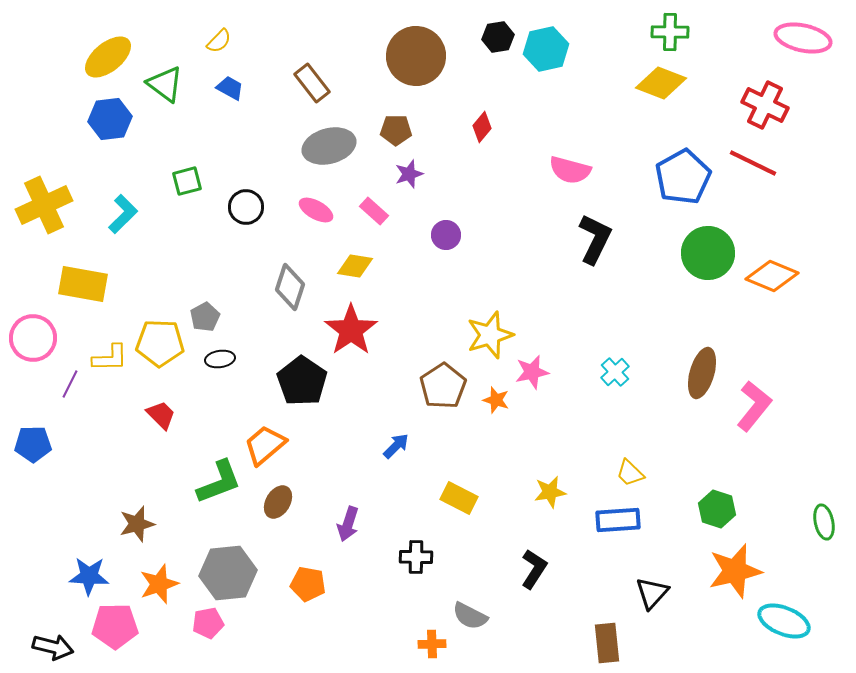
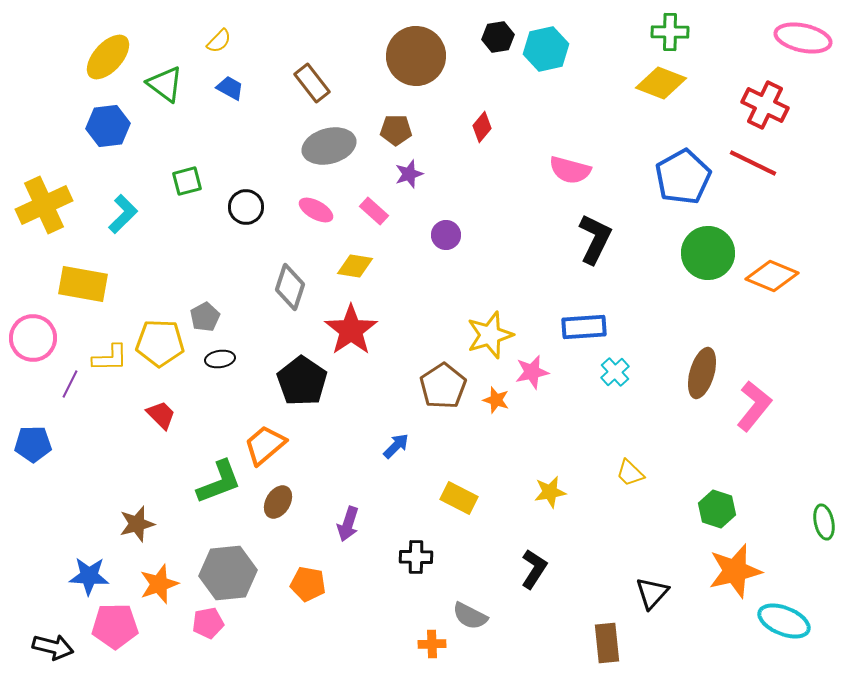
yellow ellipse at (108, 57): rotated 9 degrees counterclockwise
blue hexagon at (110, 119): moved 2 px left, 7 px down
blue rectangle at (618, 520): moved 34 px left, 193 px up
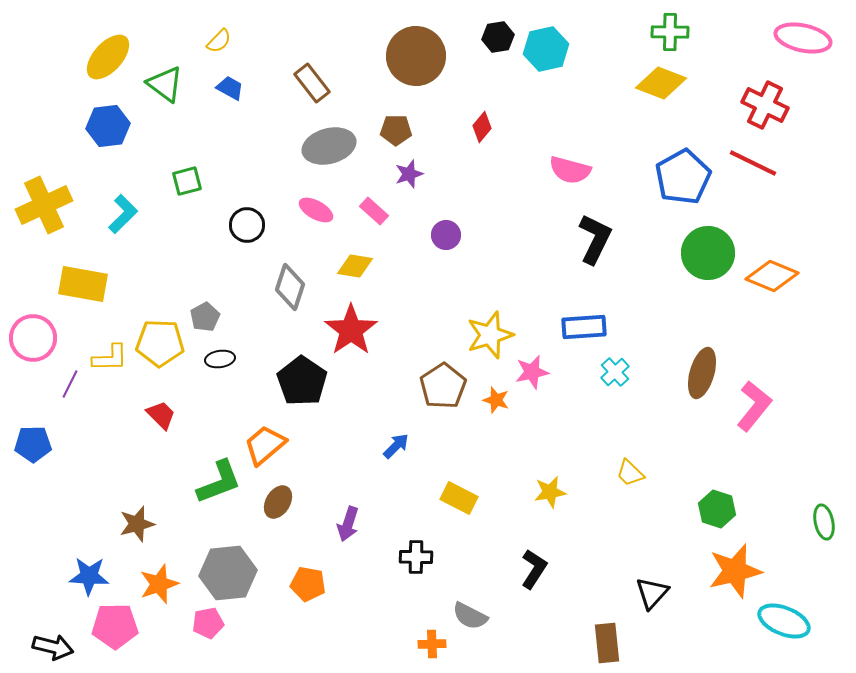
black circle at (246, 207): moved 1 px right, 18 px down
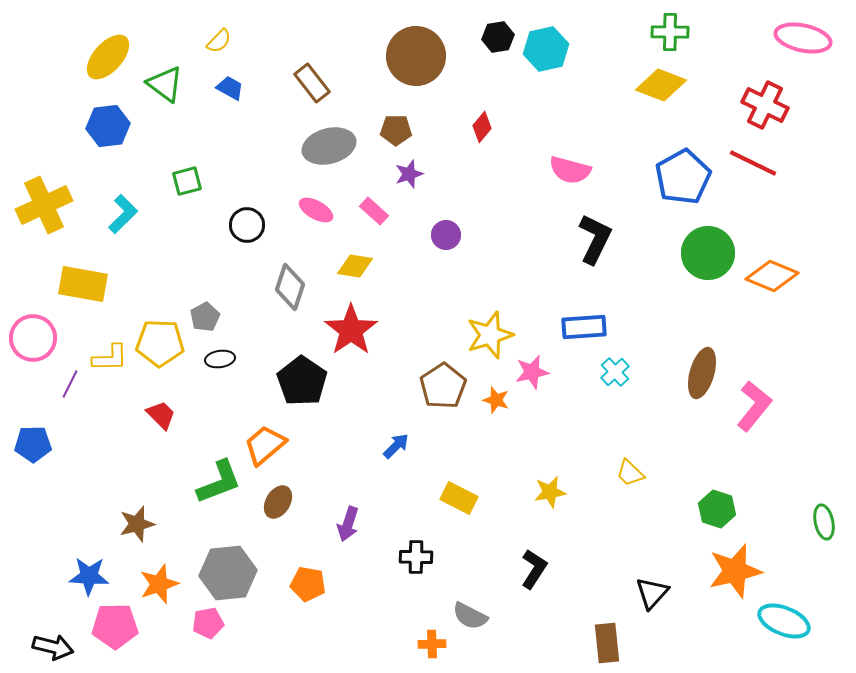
yellow diamond at (661, 83): moved 2 px down
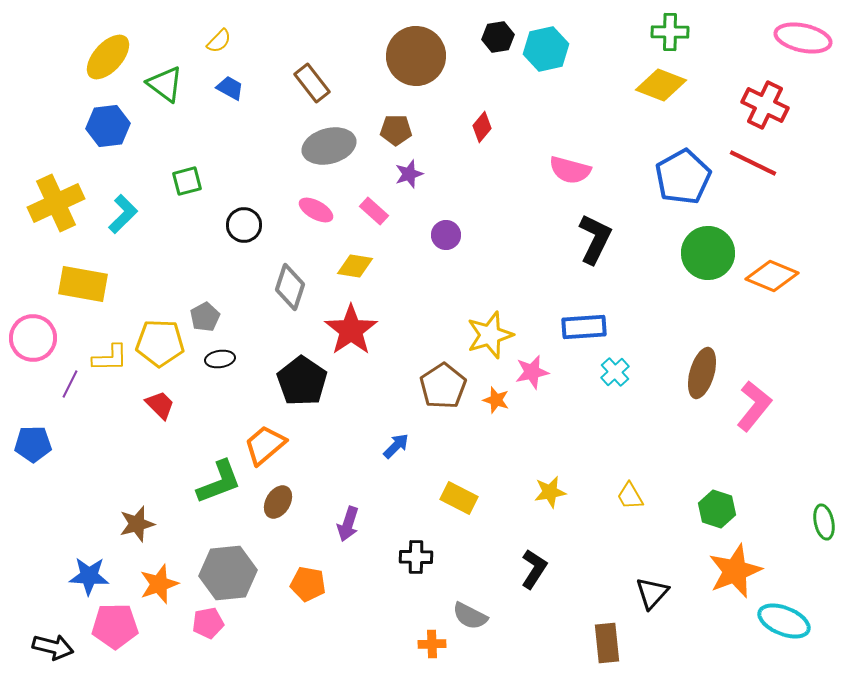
yellow cross at (44, 205): moved 12 px right, 2 px up
black circle at (247, 225): moved 3 px left
red trapezoid at (161, 415): moved 1 px left, 10 px up
yellow trapezoid at (630, 473): moved 23 px down; rotated 16 degrees clockwise
orange star at (735, 571): rotated 8 degrees counterclockwise
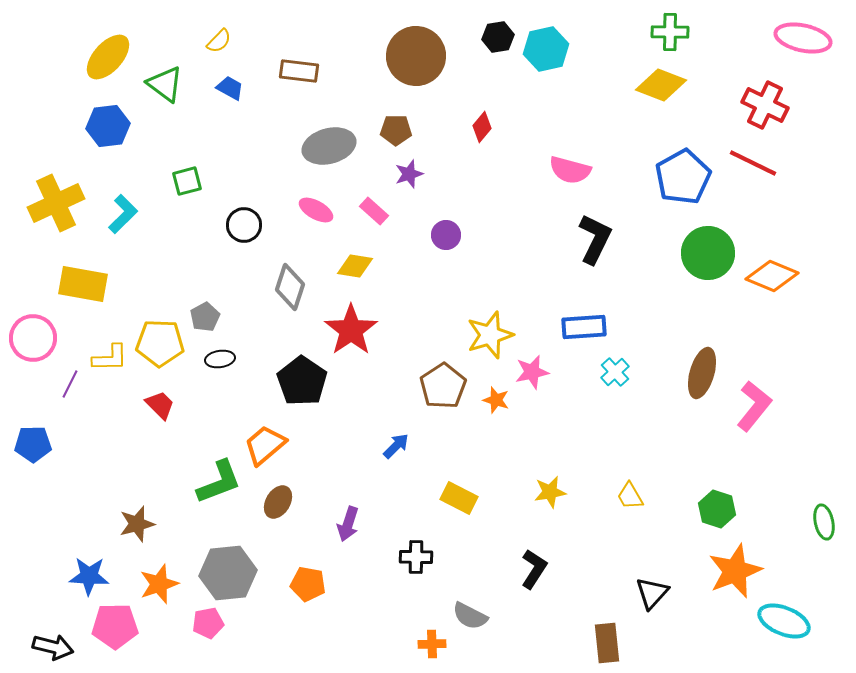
brown rectangle at (312, 83): moved 13 px left, 12 px up; rotated 45 degrees counterclockwise
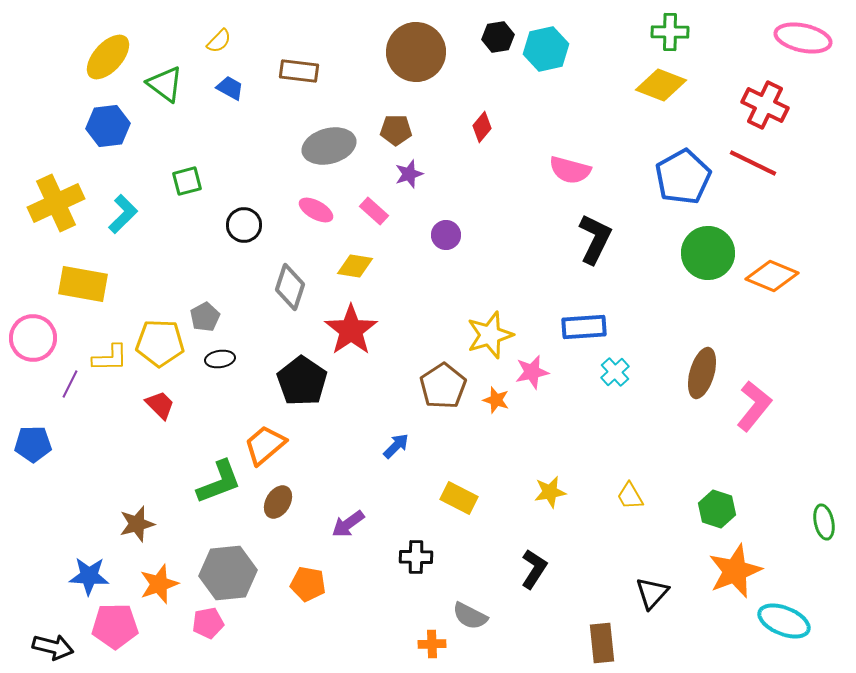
brown circle at (416, 56): moved 4 px up
purple arrow at (348, 524): rotated 36 degrees clockwise
brown rectangle at (607, 643): moved 5 px left
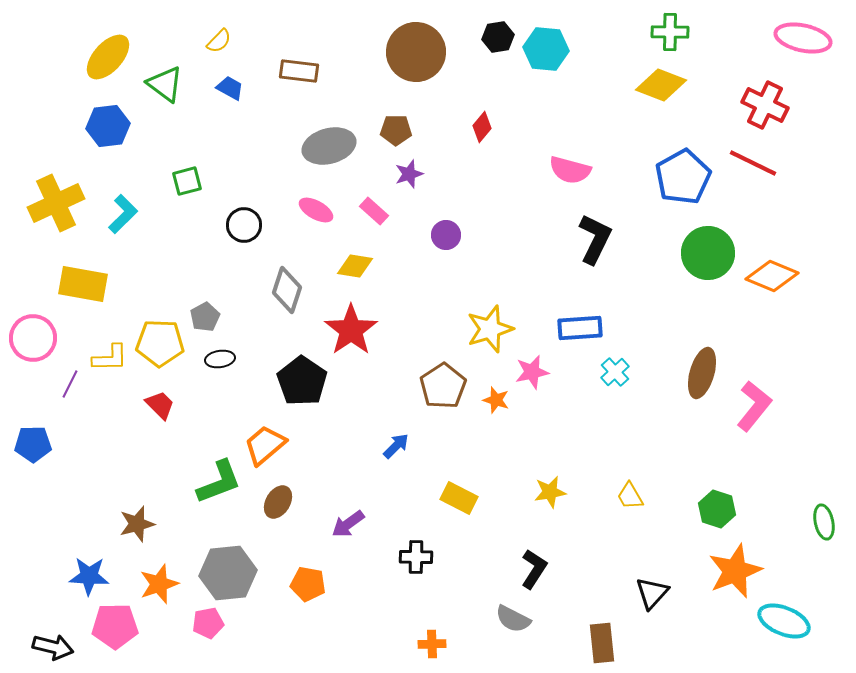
cyan hexagon at (546, 49): rotated 18 degrees clockwise
gray diamond at (290, 287): moved 3 px left, 3 px down
blue rectangle at (584, 327): moved 4 px left, 1 px down
yellow star at (490, 335): moved 6 px up
gray semicircle at (470, 616): moved 43 px right, 3 px down
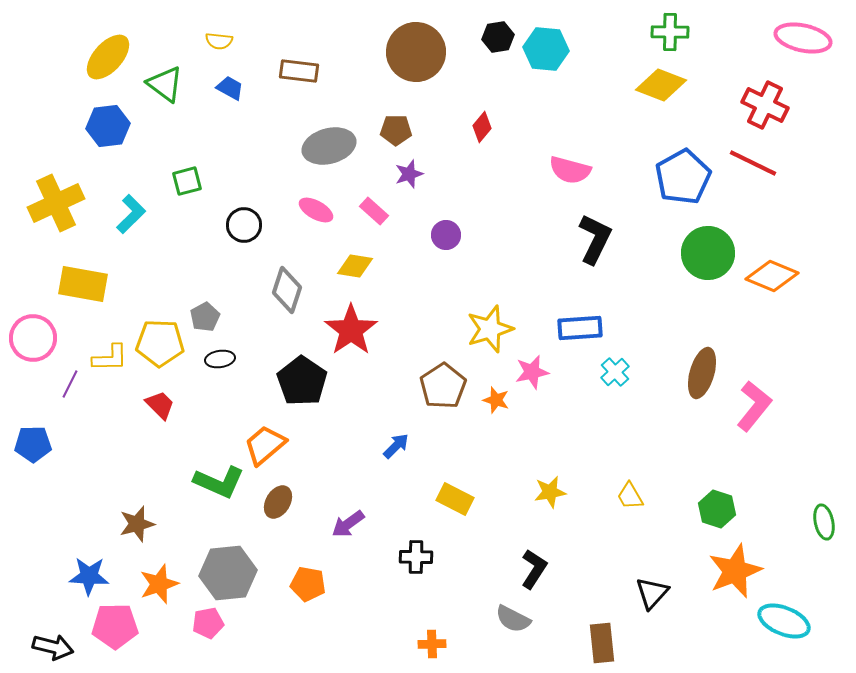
yellow semicircle at (219, 41): rotated 52 degrees clockwise
cyan L-shape at (123, 214): moved 8 px right
green L-shape at (219, 482): rotated 45 degrees clockwise
yellow rectangle at (459, 498): moved 4 px left, 1 px down
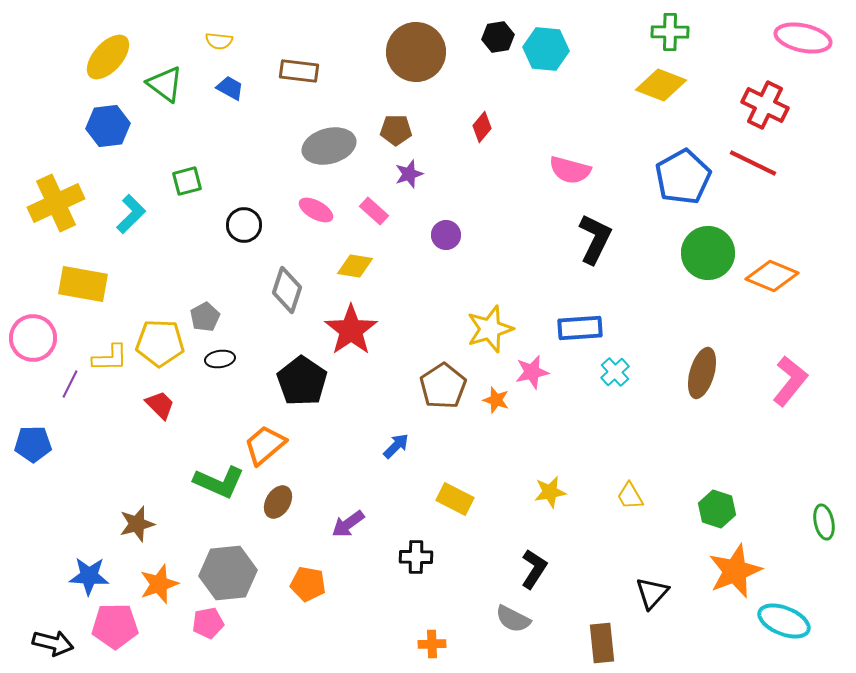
pink L-shape at (754, 406): moved 36 px right, 25 px up
black arrow at (53, 647): moved 4 px up
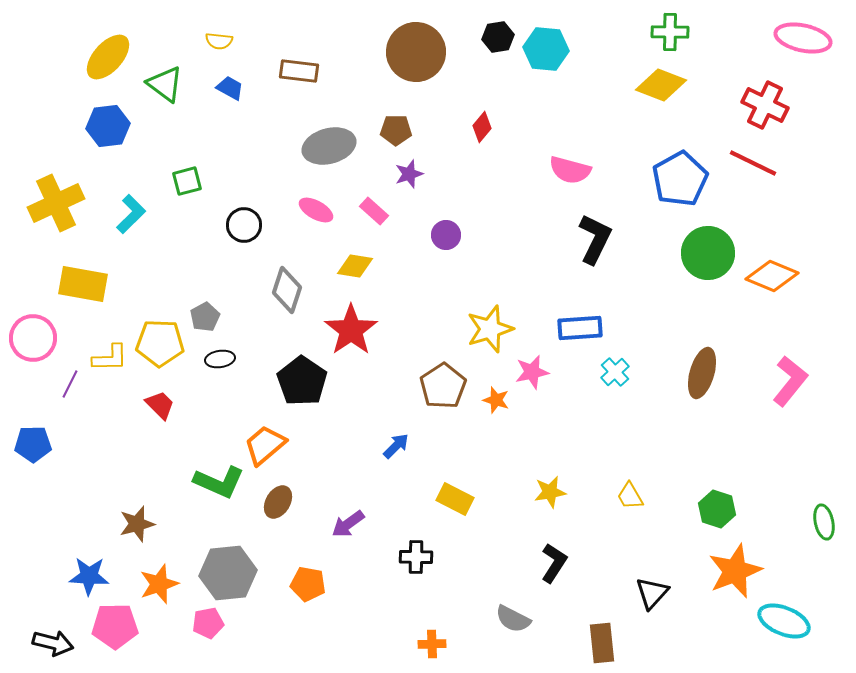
blue pentagon at (683, 177): moved 3 px left, 2 px down
black L-shape at (534, 569): moved 20 px right, 6 px up
